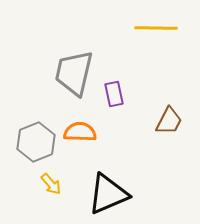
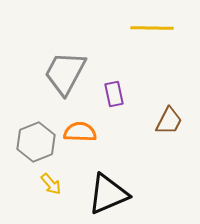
yellow line: moved 4 px left
gray trapezoid: moved 9 px left; rotated 15 degrees clockwise
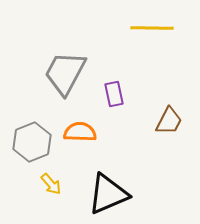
gray hexagon: moved 4 px left
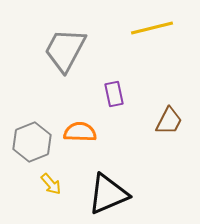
yellow line: rotated 15 degrees counterclockwise
gray trapezoid: moved 23 px up
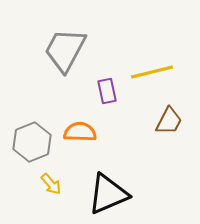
yellow line: moved 44 px down
purple rectangle: moved 7 px left, 3 px up
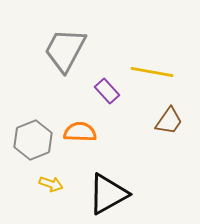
yellow line: rotated 24 degrees clockwise
purple rectangle: rotated 30 degrees counterclockwise
brown trapezoid: rotated 8 degrees clockwise
gray hexagon: moved 1 px right, 2 px up
yellow arrow: rotated 30 degrees counterclockwise
black triangle: rotated 6 degrees counterclockwise
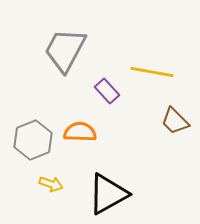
brown trapezoid: moved 6 px right; rotated 100 degrees clockwise
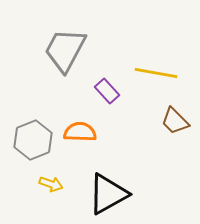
yellow line: moved 4 px right, 1 px down
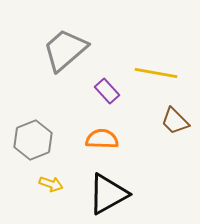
gray trapezoid: rotated 21 degrees clockwise
orange semicircle: moved 22 px right, 7 px down
